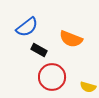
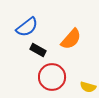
orange semicircle: rotated 70 degrees counterclockwise
black rectangle: moved 1 px left
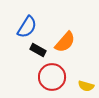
blue semicircle: rotated 20 degrees counterclockwise
orange semicircle: moved 6 px left, 3 px down
yellow semicircle: moved 2 px left, 1 px up
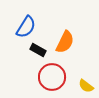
blue semicircle: moved 1 px left
orange semicircle: rotated 15 degrees counterclockwise
yellow semicircle: rotated 21 degrees clockwise
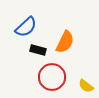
blue semicircle: rotated 15 degrees clockwise
black rectangle: rotated 14 degrees counterclockwise
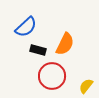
orange semicircle: moved 2 px down
red circle: moved 1 px up
yellow semicircle: rotated 91 degrees clockwise
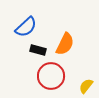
red circle: moved 1 px left
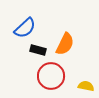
blue semicircle: moved 1 px left, 1 px down
yellow semicircle: rotated 63 degrees clockwise
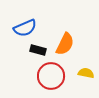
blue semicircle: rotated 20 degrees clockwise
yellow semicircle: moved 13 px up
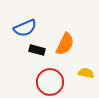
black rectangle: moved 1 px left
red circle: moved 1 px left, 6 px down
